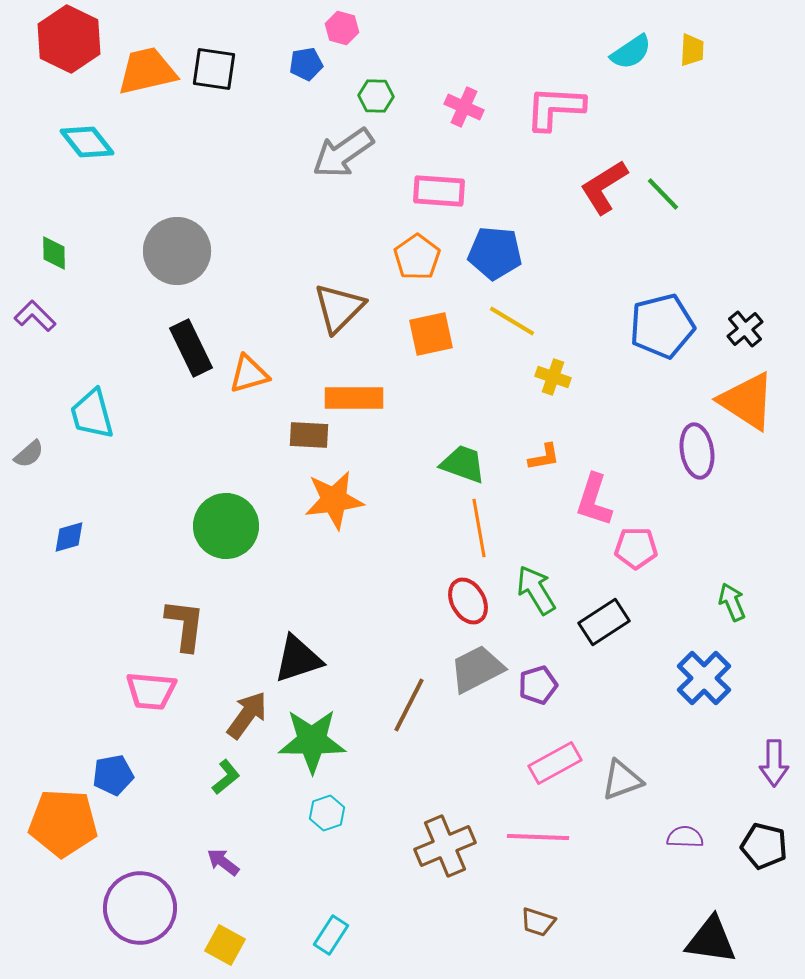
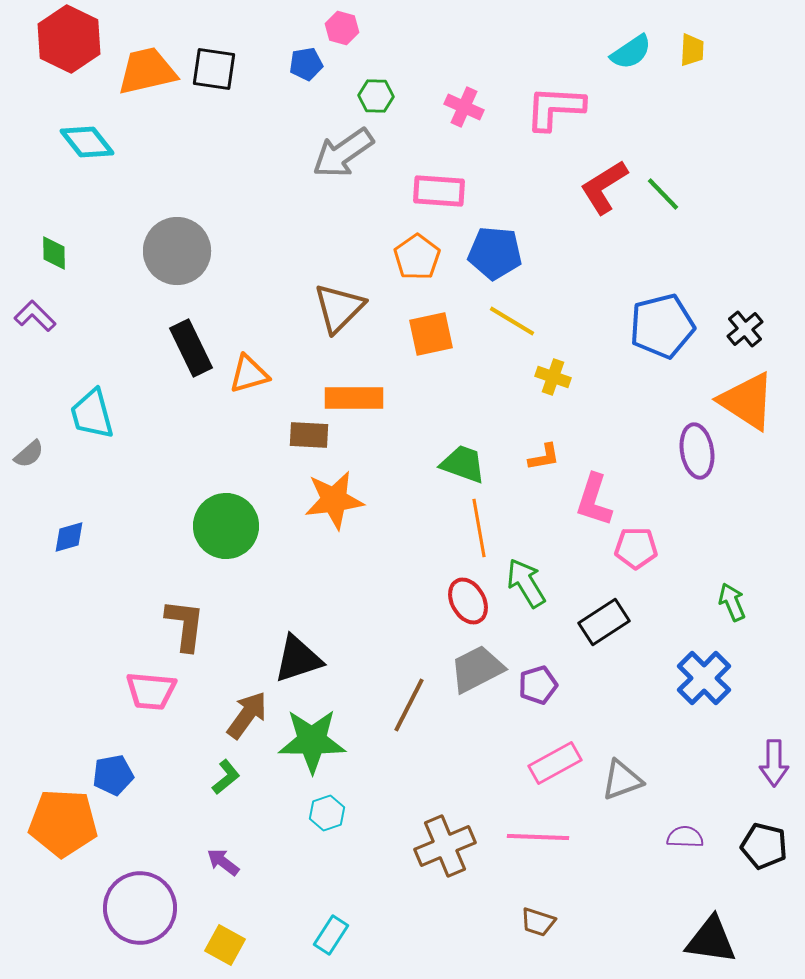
green arrow at (536, 590): moved 10 px left, 7 px up
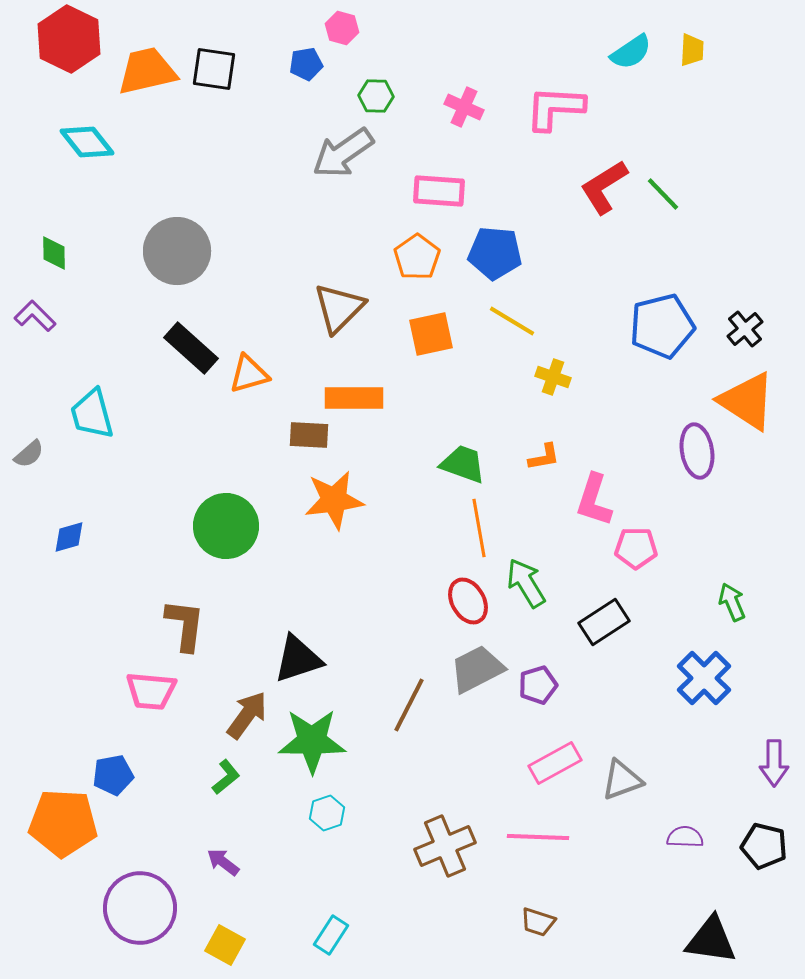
black rectangle at (191, 348): rotated 22 degrees counterclockwise
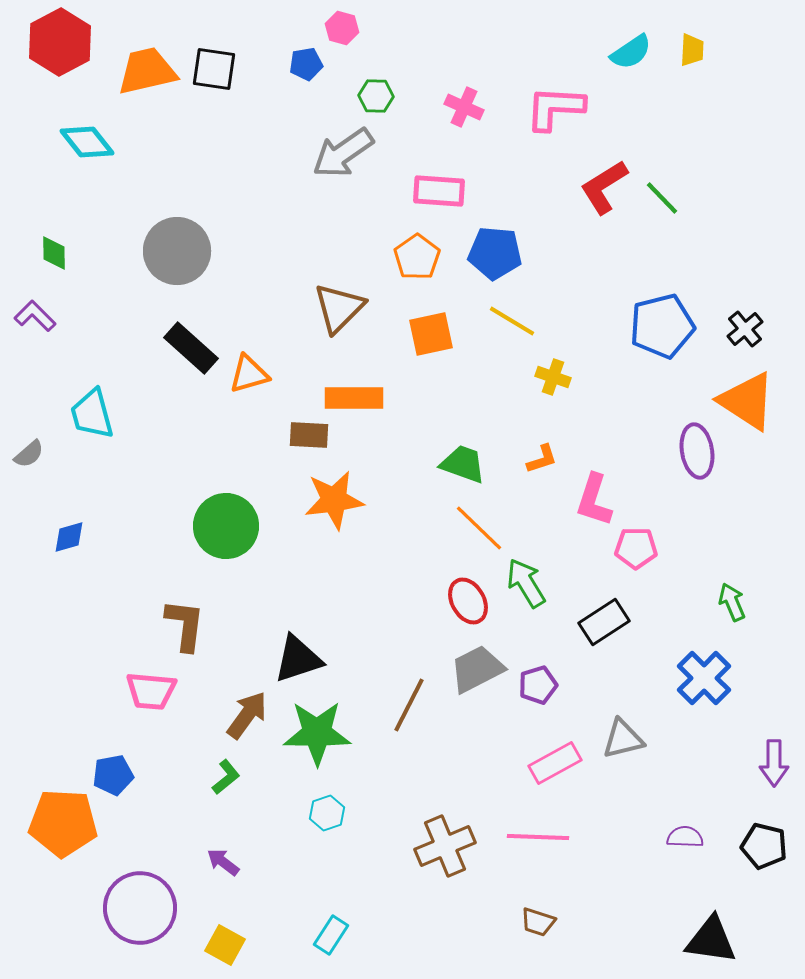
red hexagon at (69, 39): moved 9 px left, 3 px down; rotated 6 degrees clockwise
green line at (663, 194): moved 1 px left, 4 px down
orange L-shape at (544, 457): moved 2 px left, 2 px down; rotated 8 degrees counterclockwise
orange line at (479, 528): rotated 36 degrees counterclockwise
green star at (312, 741): moved 5 px right, 8 px up
gray triangle at (622, 780): moved 1 px right, 41 px up; rotated 6 degrees clockwise
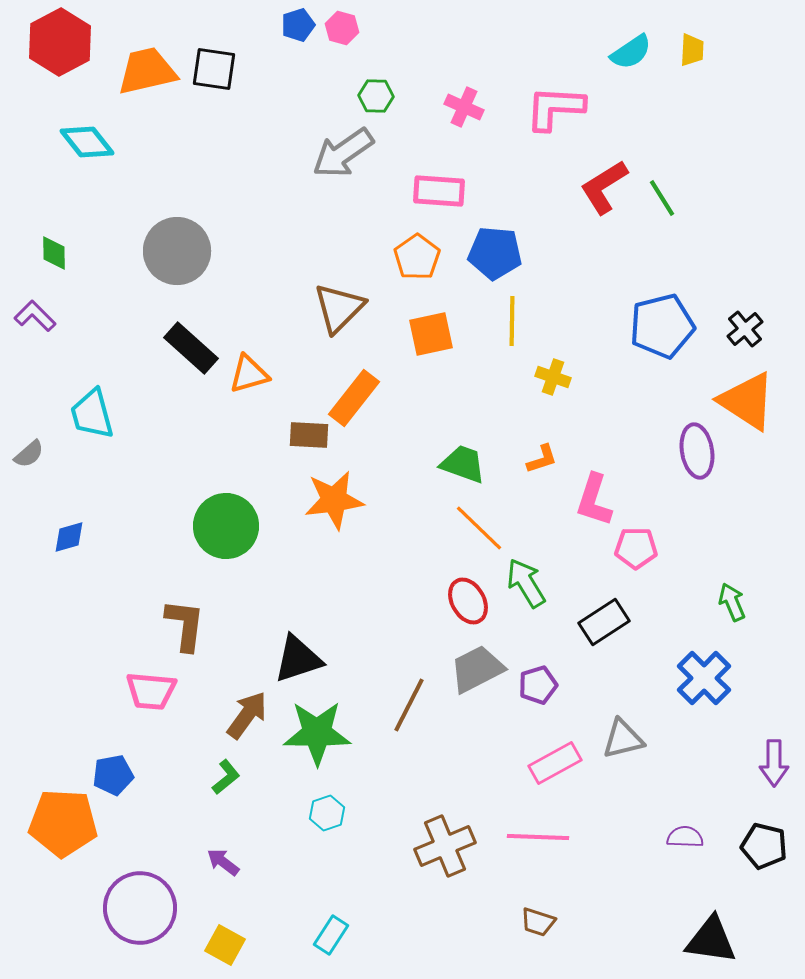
blue pentagon at (306, 64): moved 8 px left, 39 px up; rotated 8 degrees counterclockwise
green line at (662, 198): rotated 12 degrees clockwise
yellow line at (512, 321): rotated 60 degrees clockwise
orange rectangle at (354, 398): rotated 52 degrees counterclockwise
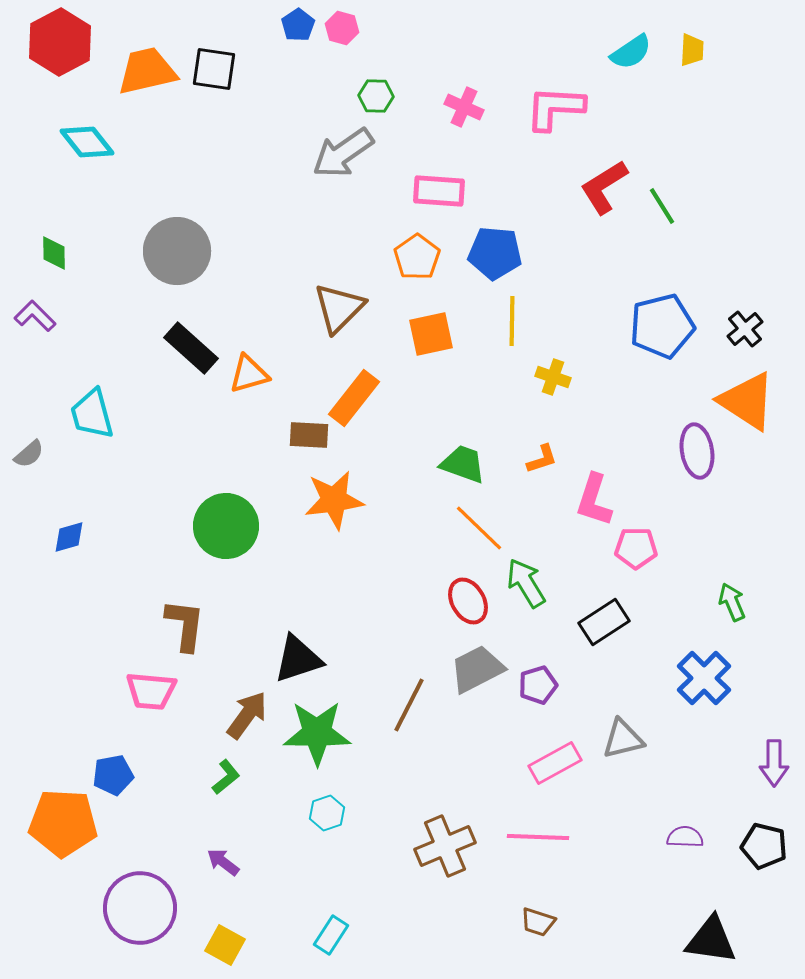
blue pentagon at (298, 25): rotated 16 degrees counterclockwise
green line at (662, 198): moved 8 px down
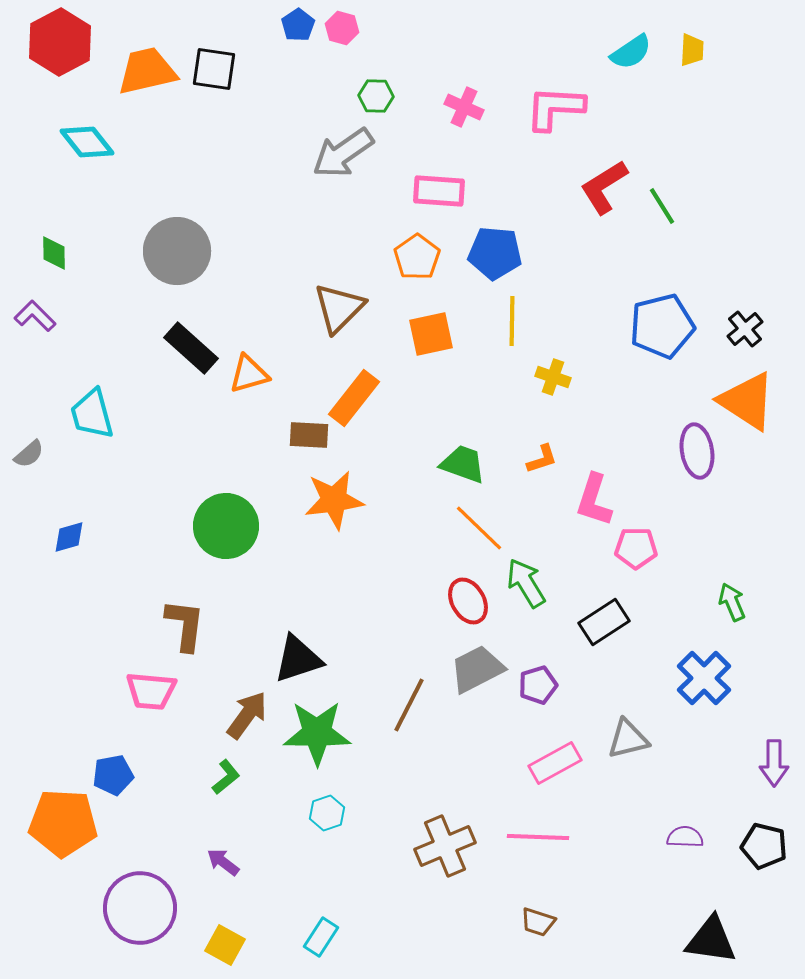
gray triangle at (623, 739): moved 5 px right
cyan rectangle at (331, 935): moved 10 px left, 2 px down
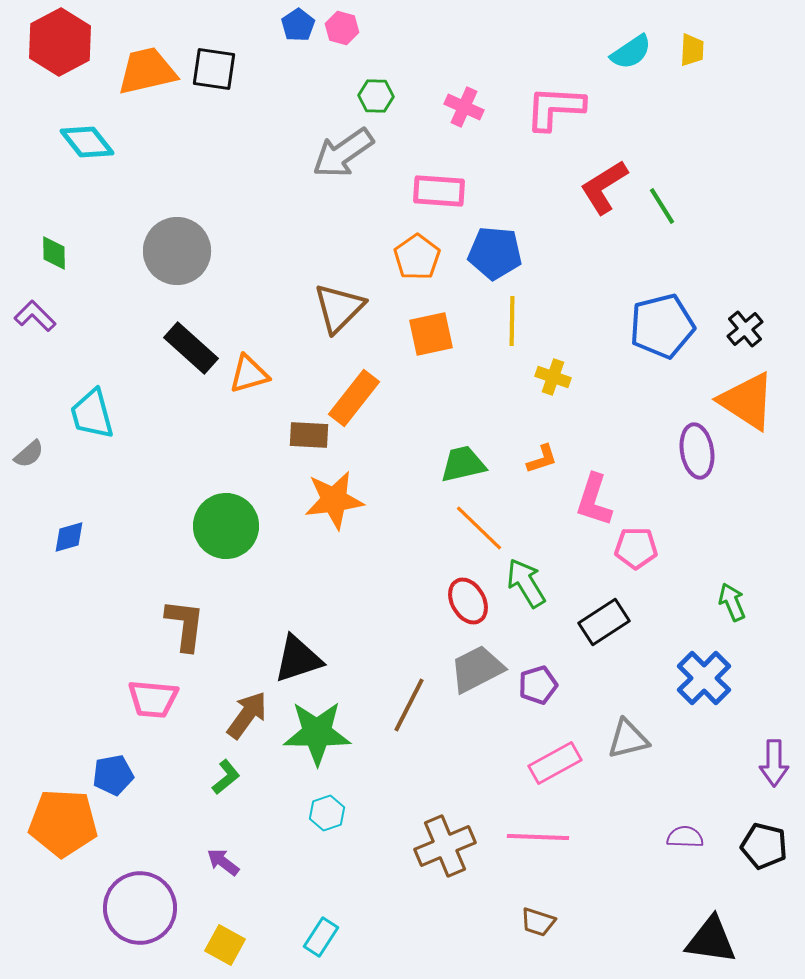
green trapezoid at (463, 464): rotated 33 degrees counterclockwise
pink trapezoid at (151, 691): moved 2 px right, 8 px down
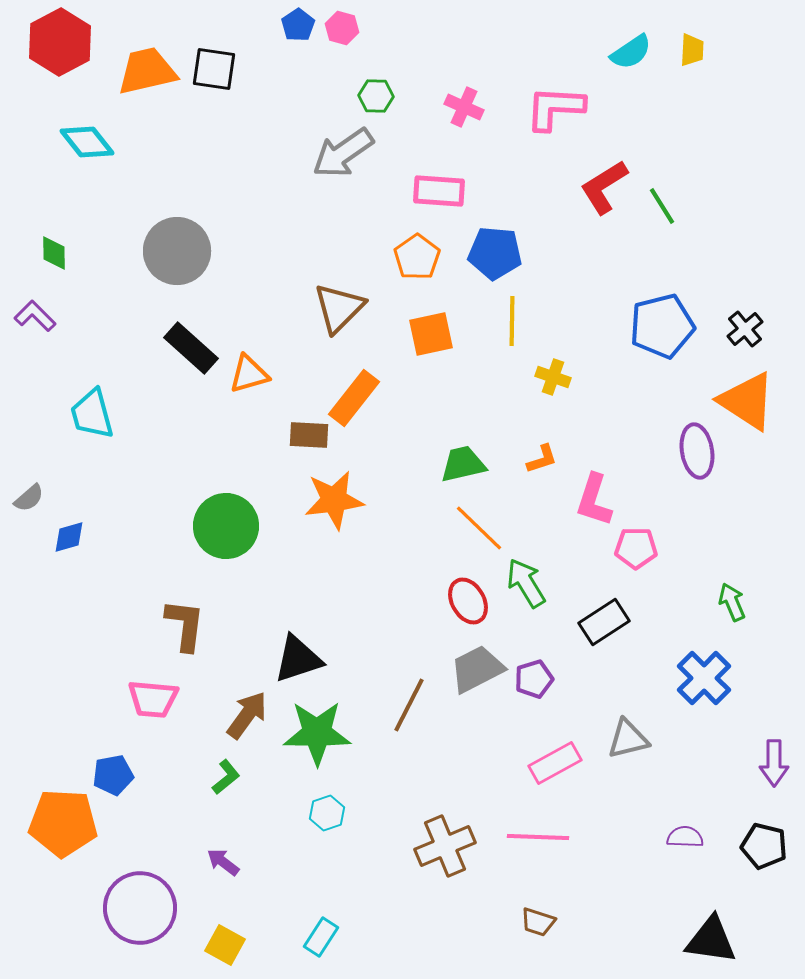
gray semicircle at (29, 454): moved 44 px down
purple pentagon at (538, 685): moved 4 px left, 6 px up
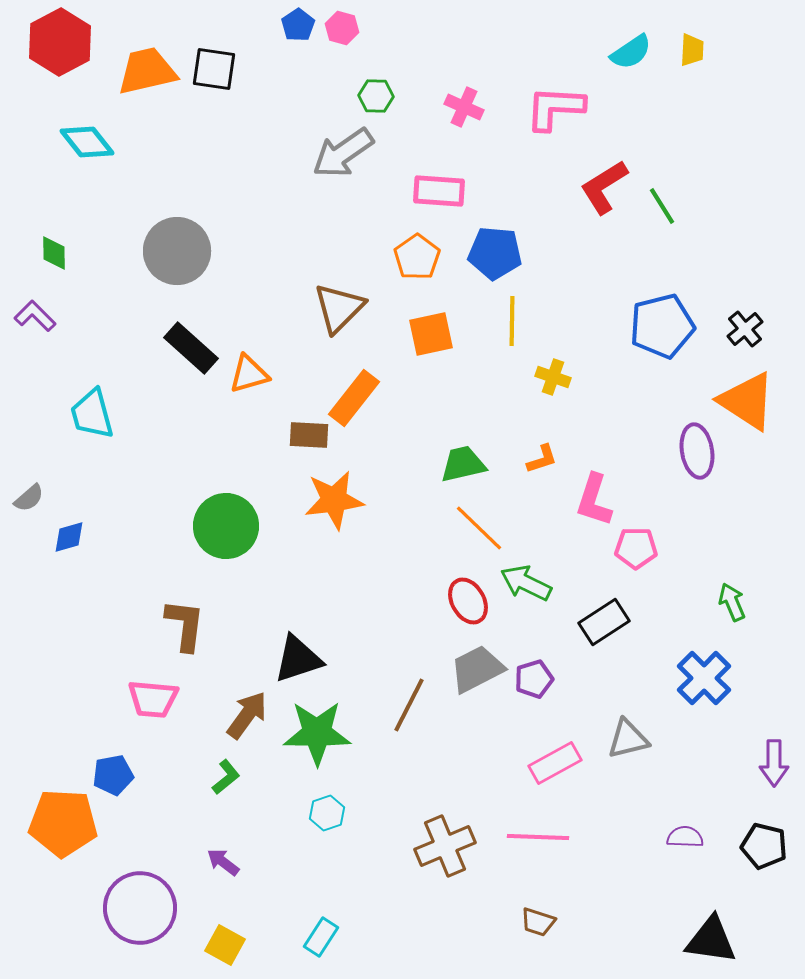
green arrow at (526, 583): rotated 33 degrees counterclockwise
